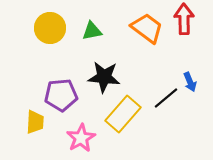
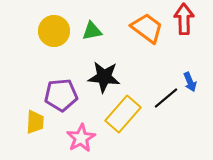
yellow circle: moved 4 px right, 3 px down
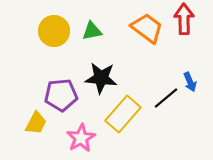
black star: moved 3 px left, 1 px down
yellow trapezoid: moved 1 px right, 1 px down; rotated 25 degrees clockwise
